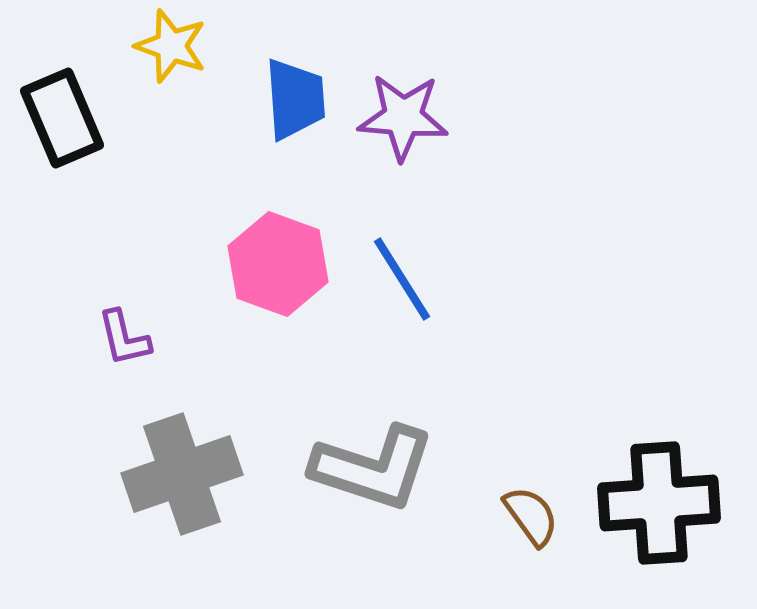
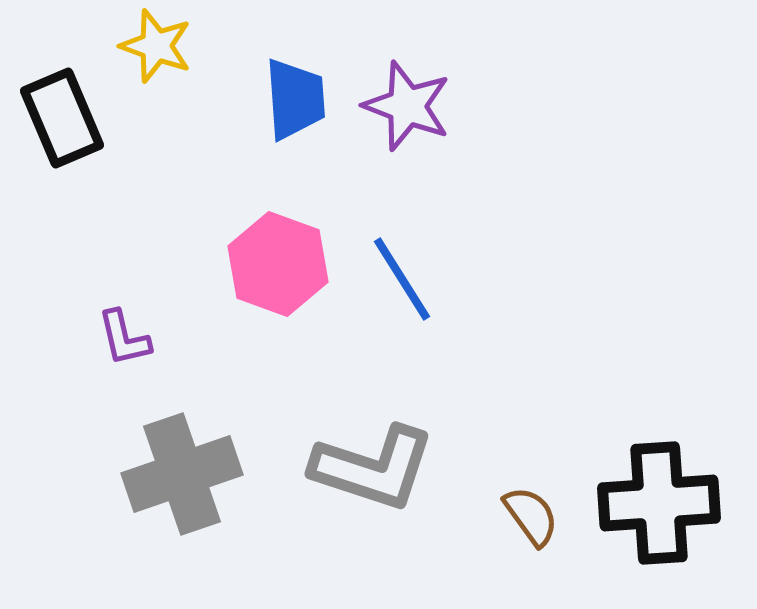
yellow star: moved 15 px left
purple star: moved 4 px right, 11 px up; rotated 16 degrees clockwise
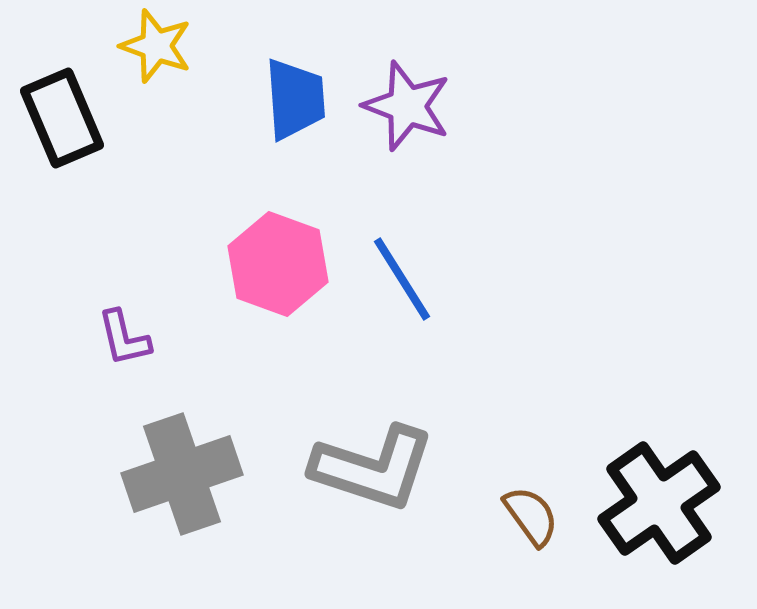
black cross: rotated 31 degrees counterclockwise
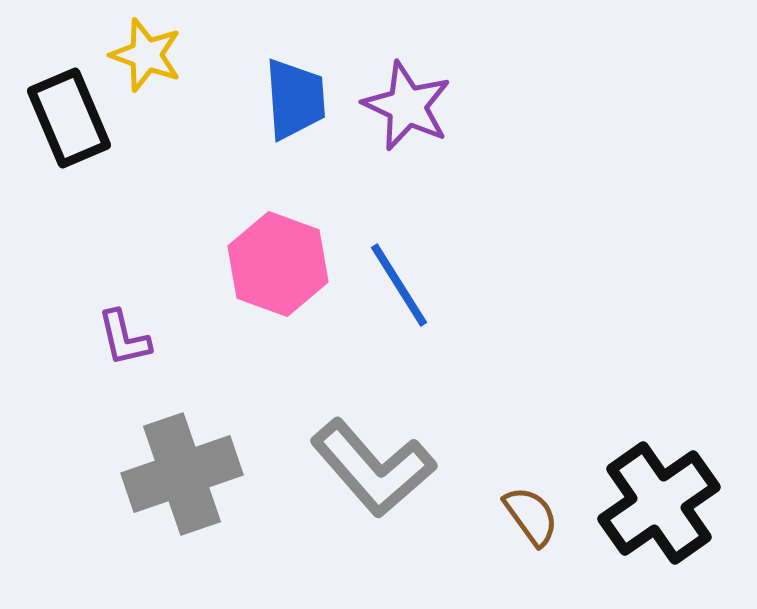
yellow star: moved 10 px left, 9 px down
purple star: rotated 4 degrees clockwise
black rectangle: moved 7 px right
blue line: moved 3 px left, 6 px down
gray L-shape: rotated 31 degrees clockwise
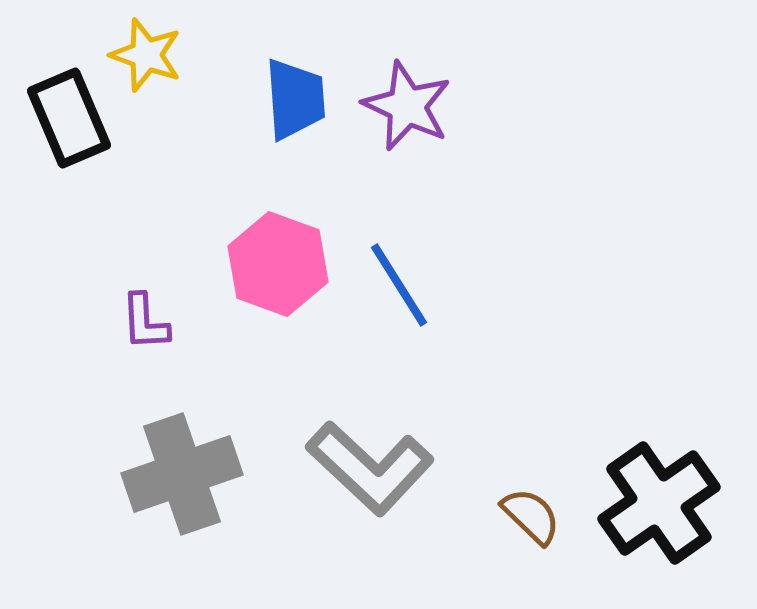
purple L-shape: moved 21 px right, 16 px up; rotated 10 degrees clockwise
gray L-shape: moved 3 px left; rotated 6 degrees counterclockwise
brown semicircle: rotated 10 degrees counterclockwise
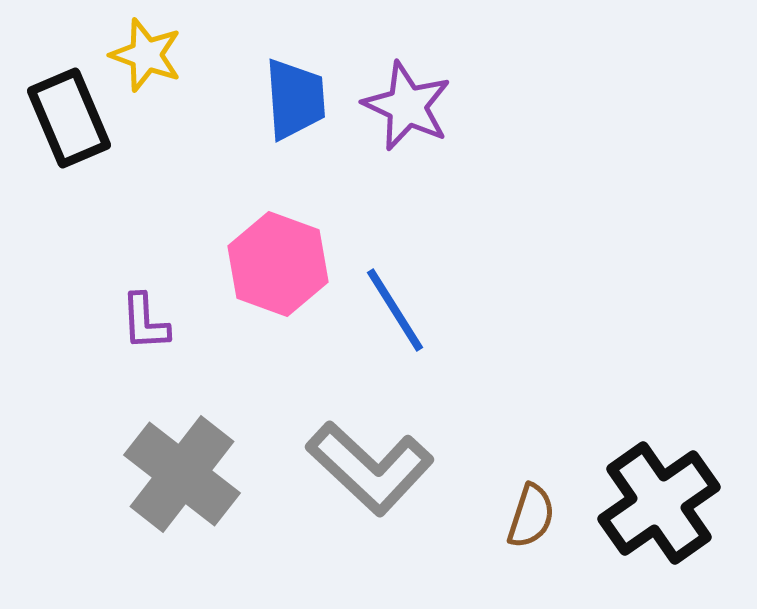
blue line: moved 4 px left, 25 px down
gray cross: rotated 33 degrees counterclockwise
brown semicircle: rotated 64 degrees clockwise
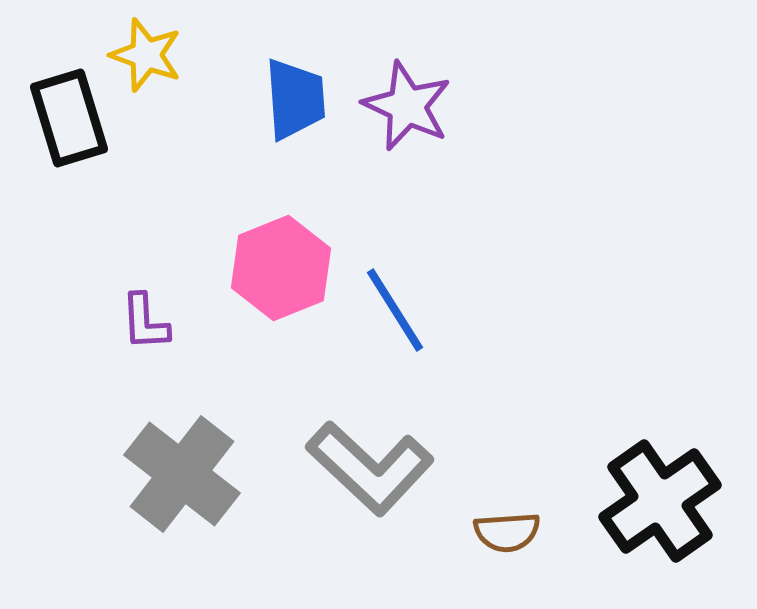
black rectangle: rotated 6 degrees clockwise
pink hexagon: moved 3 px right, 4 px down; rotated 18 degrees clockwise
black cross: moved 1 px right, 2 px up
brown semicircle: moved 24 px left, 16 px down; rotated 68 degrees clockwise
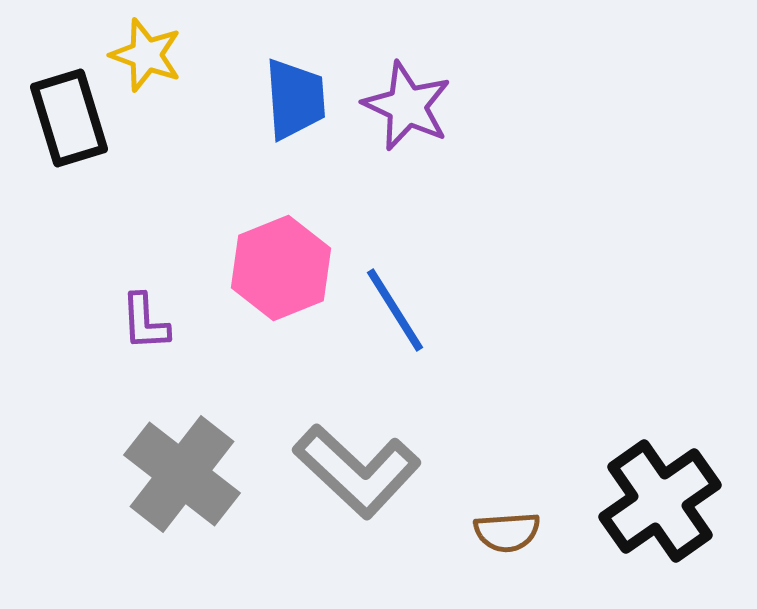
gray L-shape: moved 13 px left, 3 px down
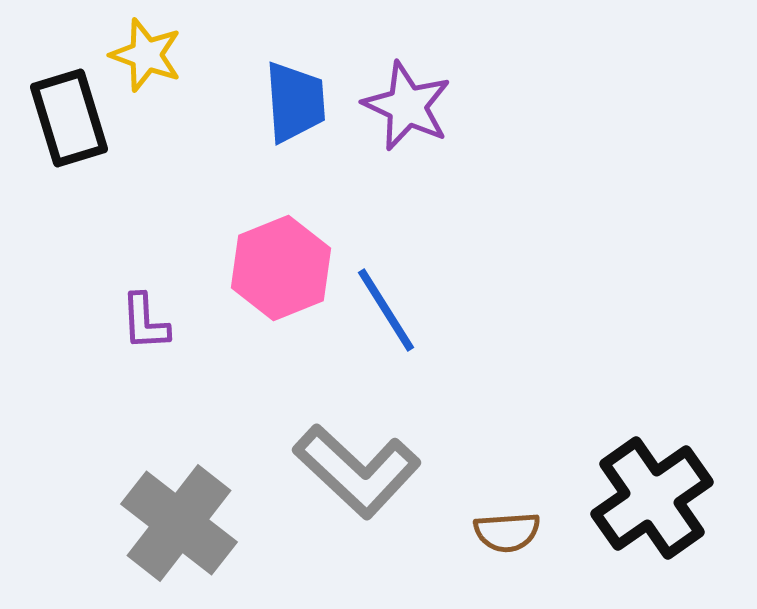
blue trapezoid: moved 3 px down
blue line: moved 9 px left
gray cross: moved 3 px left, 49 px down
black cross: moved 8 px left, 3 px up
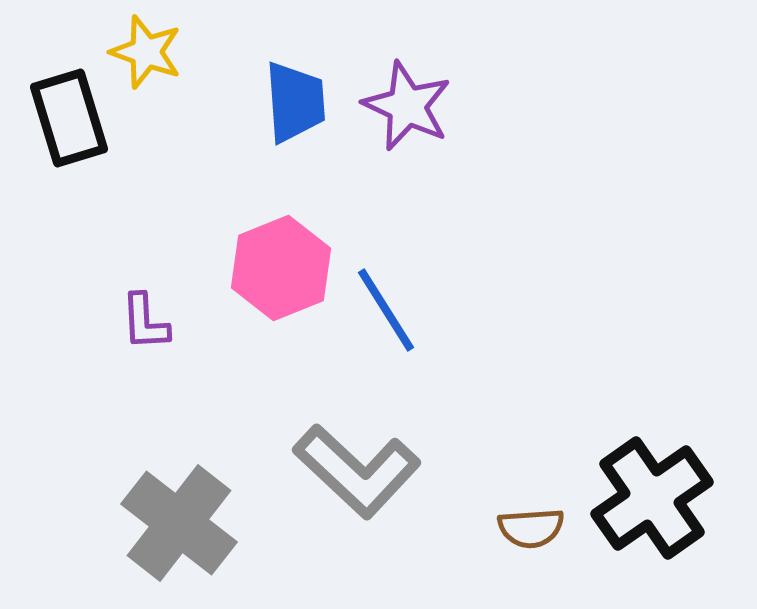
yellow star: moved 3 px up
brown semicircle: moved 24 px right, 4 px up
